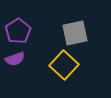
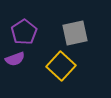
purple pentagon: moved 6 px right, 1 px down
yellow square: moved 3 px left, 1 px down
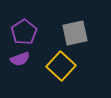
purple semicircle: moved 5 px right
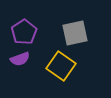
yellow square: rotated 8 degrees counterclockwise
